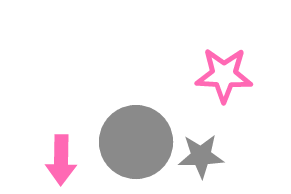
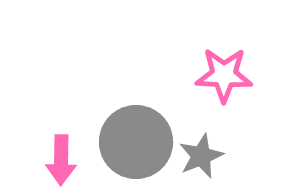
gray star: rotated 21 degrees counterclockwise
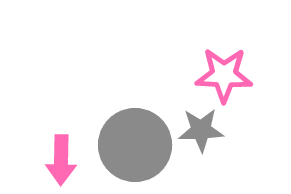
gray circle: moved 1 px left, 3 px down
gray star: moved 26 px up; rotated 21 degrees clockwise
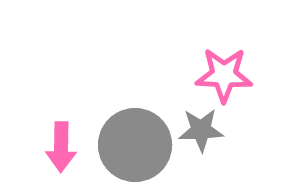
pink arrow: moved 13 px up
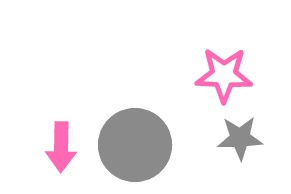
gray star: moved 39 px right, 8 px down
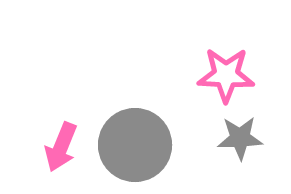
pink star: moved 2 px right
pink arrow: rotated 21 degrees clockwise
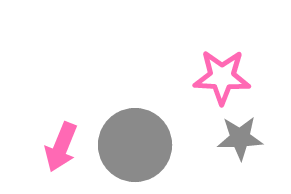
pink star: moved 4 px left, 2 px down
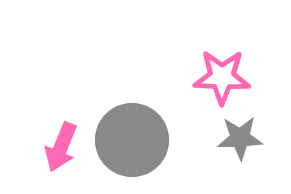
gray circle: moved 3 px left, 5 px up
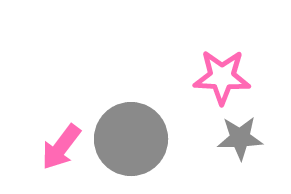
gray circle: moved 1 px left, 1 px up
pink arrow: rotated 15 degrees clockwise
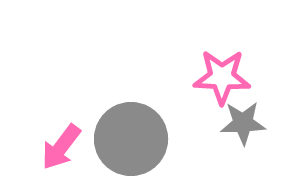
gray star: moved 3 px right, 15 px up
